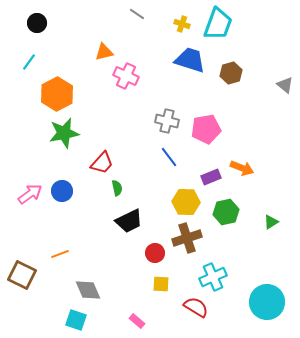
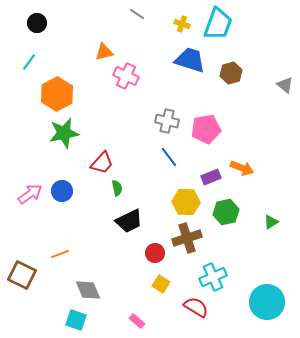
yellow square: rotated 30 degrees clockwise
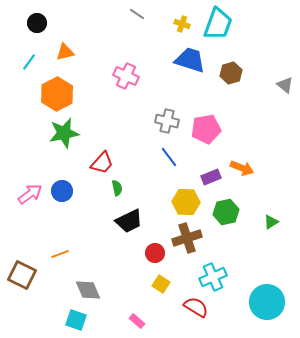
orange triangle: moved 39 px left
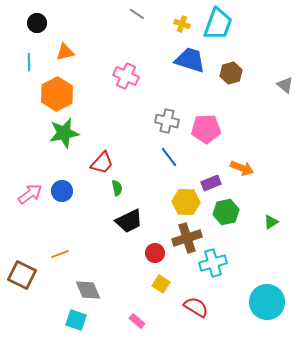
cyan line: rotated 36 degrees counterclockwise
pink pentagon: rotated 8 degrees clockwise
purple rectangle: moved 6 px down
cyan cross: moved 14 px up; rotated 8 degrees clockwise
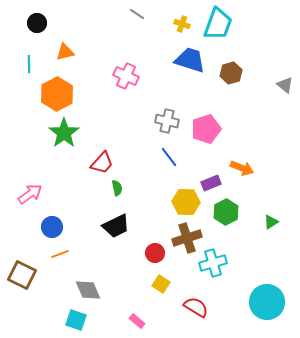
cyan line: moved 2 px down
pink pentagon: rotated 16 degrees counterclockwise
green star: rotated 24 degrees counterclockwise
blue circle: moved 10 px left, 36 px down
green hexagon: rotated 15 degrees counterclockwise
black trapezoid: moved 13 px left, 5 px down
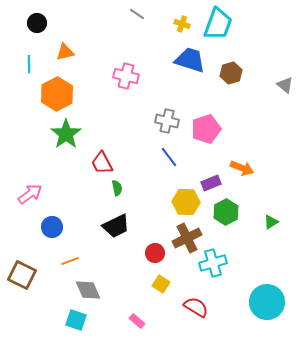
pink cross: rotated 10 degrees counterclockwise
green star: moved 2 px right, 1 px down
red trapezoid: rotated 110 degrees clockwise
brown cross: rotated 8 degrees counterclockwise
orange line: moved 10 px right, 7 px down
